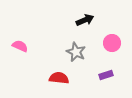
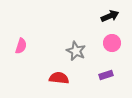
black arrow: moved 25 px right, 4 px up
pink semicircle: moved 1 px right; rotated 84 degrees clockwise
gray star: moved 1 px up
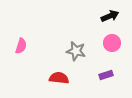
gray star: rotated 12 degrees counterclockwise
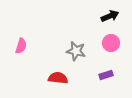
pink circle: moved 1 px left
red semicircle: moved 1 px left
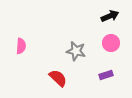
pink semicircle: rotated 14 degrees counterclockwise
red semicircle: rotated 36 degrees clockwise
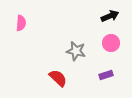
pink semicircle: moved 23 px up
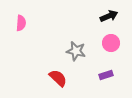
black arrow: moved 1 px left
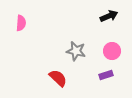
pink circle: moved 1 px right, 8 px down
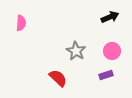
black arrow: moved 1 px right, 1 px down
gray star: rotated 18 degrees clockwise
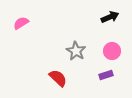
pink semicircle: rotated 126 degrees counterclockwise
